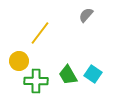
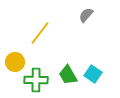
yellow circle: moved 4 px left, 1 px down
green cross: moved 1 px up
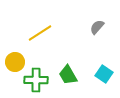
gray semicircle: moved 11 px right, 12 px down
yellow line: rotated 20 degrees clockwise
cyan square: moved 11 px right
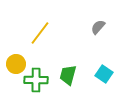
gray semicircle: moved 1 px right
yellow line: rotated 20 degrees counterclockwise
yellow circle: moved 1 px right, 2 px down
green trapezoid: rotated 45 degrees clockwise
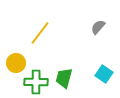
yellow circle: moved 1 px up
green trapezoid: moved 4 px left, 3 px down
green cross: moved 2 px down
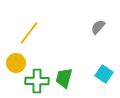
yellow line: moved 11 px left
green cross: moved 1 px right, 1 px up
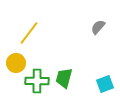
cyan square: moved 1 px right, 10 px down; rotated 36 degrees clockwise
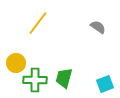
gray semicircle: rotated 84 degrees clockwise
yellow line: moved 9 px right, 10 px up
green cross: moved 2 px left, 1 px up
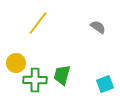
green trapezoid: moved 2 px left, 3 px up
